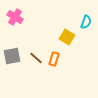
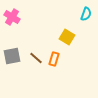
pink cross: moved 3 px left
cyan semicircle: moved 8 px up
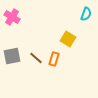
yellow square: moved 1 px right, 2 px down
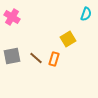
yellow square: rotated 28 degrees clockwise
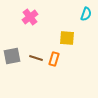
pink cross: moved 18 px right; rotated 21 degrees clockwise
yellow square: moved 1 px left, 1 px up; rotated 35 degrees clockwise
brown line: rotated 24 degrees counterclockwise
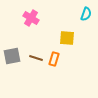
pink cross: moved 1 px right, 1 px down; rotated 21 degrees counterclockwise
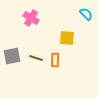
cyan semicircle: rotated 64 degrees counterclockwise
orange rectangle: moved 1 px right, 1 px down; rotated 16 degrees counterclockwise
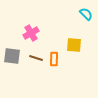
pink cross: moved 15 px down; rotated 28 degrees clockwise
yellow square: moved 7 px right, 7 px down
gray square: rotated 18 degrees clockwise
orange rectangle: moved 1 px left, 1 px up
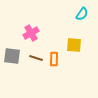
cyan semicircle: moved 4 px left; rotated 80 degrees clockwise
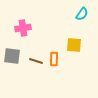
pink cross: moved 8 px left, 5 px up; rotated 21 degrees clockwise
brown line: moved 3 px down
